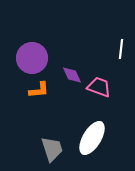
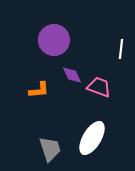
purple circle: moved 22 px right, 18 px up
gray trapezoid: moved 2 px left
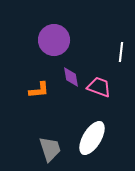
white line: moved 3 px down
purple diamond: moved 1 px left, 2 px down; rotated 15 degrees clockwise
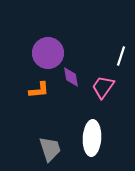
purple circle: moved 6 px left, 13 px down
white line: moved 4 px down; rotated 12 degrees clockwise
pink trapezoid: moved 4 px right; rotated 75 degrees counterclockwise
white ellipse: rotated 28 degrees counterclockwise
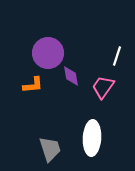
white line: moved 4 px left
purple diamond: moved 1 px up
orange L-shape: moved 6 px left, 5 px up
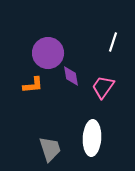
white line: moved 4 px left, 14 px up
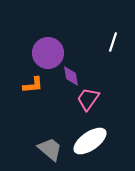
pink trapezoid: moved 15 px left, 12 px down
white ellipse: moved 2 px left, 3 px down; rotated 52 degrees clockwise
gray trapezoid: rotated 32 degrees counterclockwise
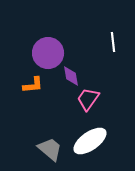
white line: rotated 24 degrees counterclockwise
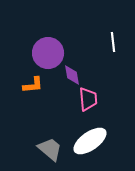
purple diamond: moved 1 px right, 1 px up
pink trapezoid: rotated 140 degrees clockwise
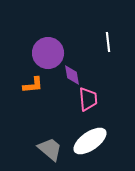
white line: moved 5 px left
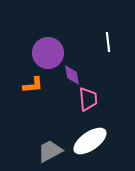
gray trapezoid: moved 2 px down; rotated 68 degrees counterclockwise
